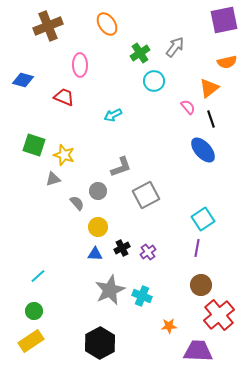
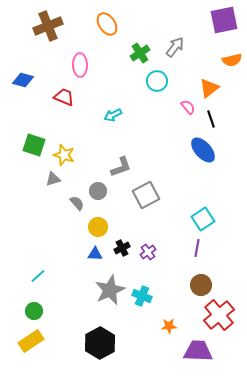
orange semicircle: moved 5 px right, 2 px up
cyan circle: moved 3 px right
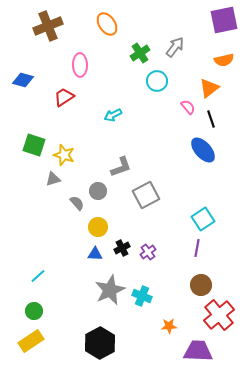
orange semicircle: moved 8 px left
red trapezoid: rotated 55 degrees counterclockwise
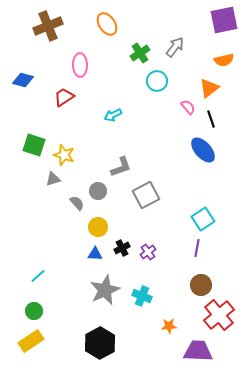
gray star: moved 5 px left
